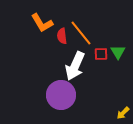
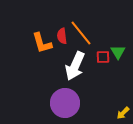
orange L-shape: moved 20 px down; rotated 15 degrees clockwise
red square: moved 2 px right, 3 px down
purple circle: moved 4 px right, 8 px down
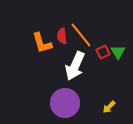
orange line: moved 2 px down
red square: moved 5 px up; rotated 24 degrees counterclockwise
yellow arrow: moved 14 px left, 6 px up
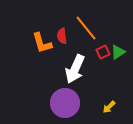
orange line: moved 5 px right, 7 px up
green triangle: rotated 28 degrees clockwise
white arrow: moved 3 px down
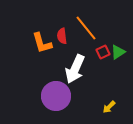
purple circle: moved 9 px left, 7 px up
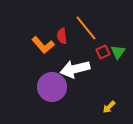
orange L-shape: moved 1 px right, 2 px down; rotated 25 degrees counterclockwise
green triangle: rotated 21 degrees counterclockwise
white arrow: rotated 52 degrees clockwise
purple circle: moved 4 px left, 9 px up
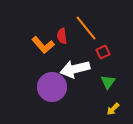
green triangle: moved 10 px left, 30 px down
yellow arrow: moved 4 px right, 2 px down
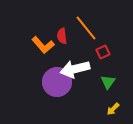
purple circle: moved 5 px right, 5 px up
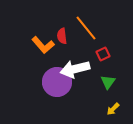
red square: moved 2 px down
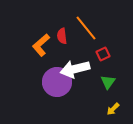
orange L-shape: moved 2 px left; rotated 90 degrees clockwise
